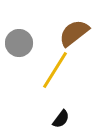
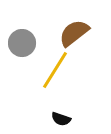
gray circle: moved 3 px right
black semicircle: rotated 72 degrees clockwise
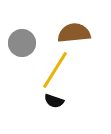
brown semicircle: rotated 32 degrees clockwise
black semicircle: moved 7 px left, 18 px up
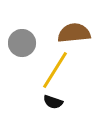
black semicircle: moved 1 px left, 1 px down
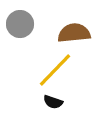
gray circle: moved 2 px left, 19 px up
yellow line: rotated 12 degrees clockwise
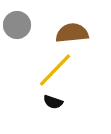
gray circle: moved 3 px left, 1 px down
brown semicircle: moved 2 px left
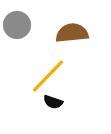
yellow line: moved 7 px left, 6 px down
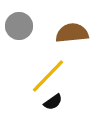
gray circle: moved 2 px right, 1 px down
black semicircle: rotated 54 degrees counterclockwise
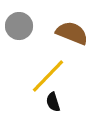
brown semicircle: rotated 28 degrees clockwise
black semicircle: rotated 108 degrees clockwise
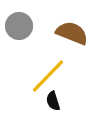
black semicircle: moved 1 px up
